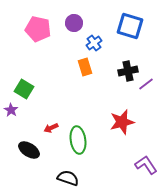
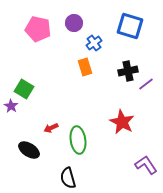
purple star: moved 4 px up
red star: rotated 30 degrees counterclockwise
black semicircle: rotated 125 degrees counterclockwise
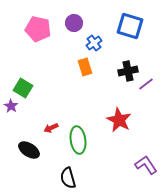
green square: moved 1 px left, 1 px up
red star: moved 3 px left, 2 px up
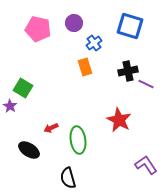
purple line: rotated 63 degrees clockwise
purple star: moved 1 px left
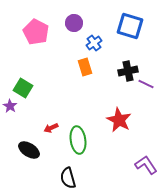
pink pentagon: moved 2 px left, 3 px down; rotated 15 degrees clockwise
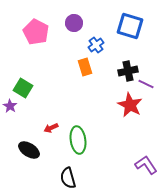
blue cross: moved 2 px right, 2 px down
red star: moved 11 px right, 15 px up
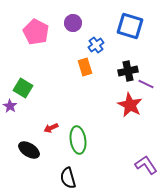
purple circle: moved 1 px left
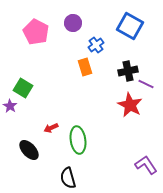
blue square: rotated 12 degrees clockwise
black ellipse: rotated 15 degrees clockwise
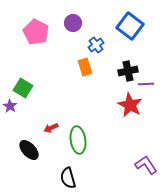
blue square: rotated 8 degrees clockwise
purple line: rotated 28 degrees counterclockwise
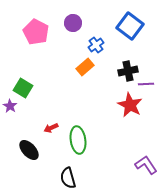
orange rectangle: rotated 66 degrees clockwise
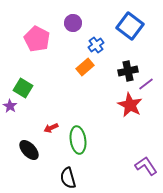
pink pentagon: moved 1 px right, 7 px down
purple line: rotated 35 degrees counterclockwise
purple L-shape: moved 1 px down
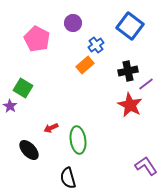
orange rectangle: moved 2 px up
